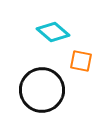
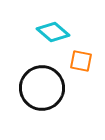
black circle: moved 2 px up
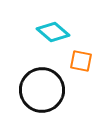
black circle: moved 2 px down
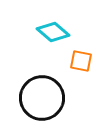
black circle: moved 8 px down
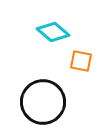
black circle: moved 1 px right, 4 px down
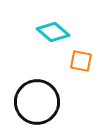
black circle: moved 6 px left
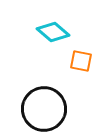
black circle: moved 7 px right, 7 px down
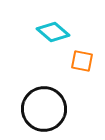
orange square: moved 1 px right
